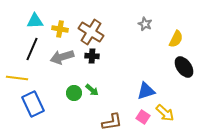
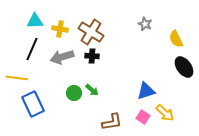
yellow semicircle: rotated 126 degrees clockwise
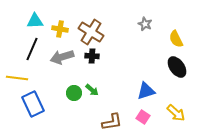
black ellipse: moved 7 px left
yellow arrow: moved 11 px right
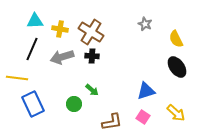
green circle: moved 11 px down
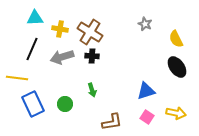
cyan triangle: moved 3 px up
brown cross: moved 1 px left
green arrow: rotated 32 degrees clockwise
green circle: moved 9 px left
yellow arrow: rotated 30 degrees counterclockwise
pink square: moved 4 px right
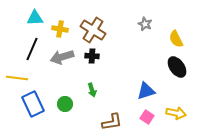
brown cross: moved 3 px right, 2 px up
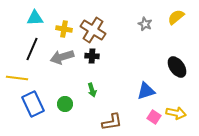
yellow cross: moved 4 px right
yellow semicircle: moved 22 px up; rotated 78 degrees clockwise
pink square: moved 7 px right
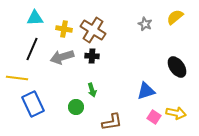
yellow semicircle: moved 1 px left
green circle: moved 11 px right, 3 px down
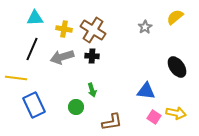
gray star: moved 3 px down; rotated 16 degrees clockwise
yellow line: moved 1 px left
blue triangle: rotated 24 degrees clockwise
blue rectangle: moved 1 px right, 1 px down
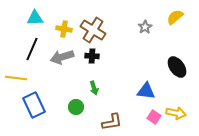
green arrow: moved 2 px right, 2 px up
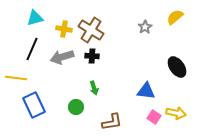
cyan triangle: rotated 12 degrees counterclockwise
brown cross: moved 2 px left
